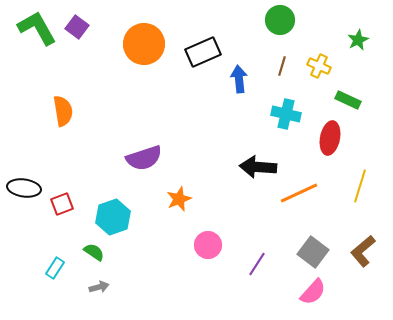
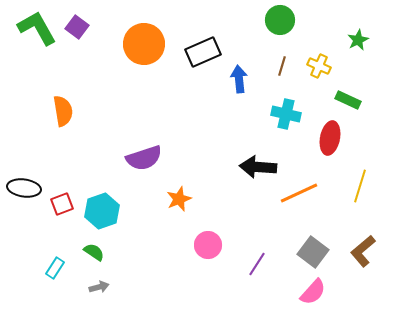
cyan hexagon: moved 11 px left, 6 px up
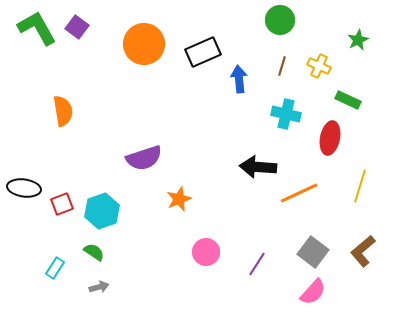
pink circle: moved 2 px left, 7 px down
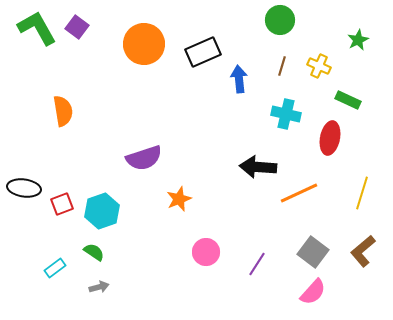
yellow line: moved 2 px right, 7 px down
cyan rectangle: rotated 20 degrees clockwise
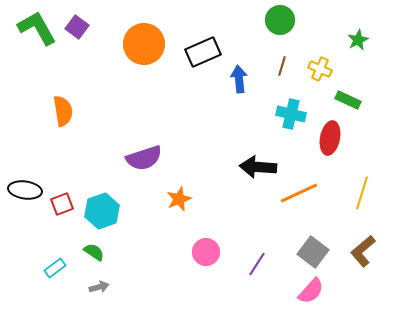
yellow cross: moved 1 px right, 3 px down
cyan cross: moved 5 px right
black ellipse: moved 1 px right, 2 px down
pink semicircle: moved 2 px left, 1 px up
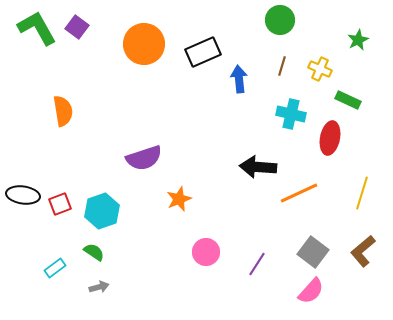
black ellipse: moved 2 px left, 5 px down
red square: moved 2 px left
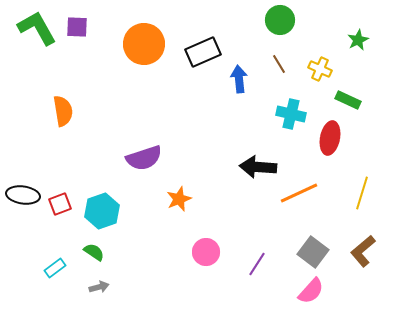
purple square: rotated 35 degrees counterclockwise
brown line: moved 3 px left, 2 px up; rotated 48 degrees counterclockwise
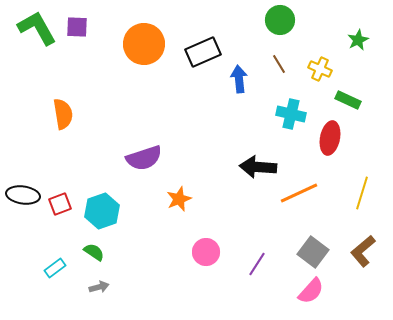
orange semicircle: moved 3 px down
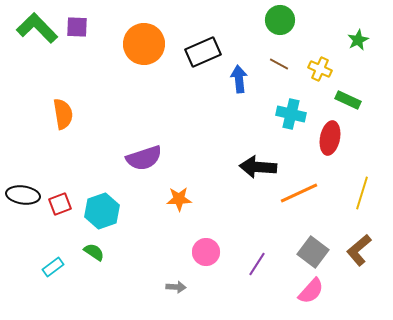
green L-shape: rotated 15 degrees counterclockwise
brown line: rotated 30 degrees counterclockwise
orange star: rotated 20 degrees clockwise
brown L-shape: moved 4 px left, 1 px up
cyan rectangle: moved 2 px left, 1 px up
gray arrow: moved 77 px right; rotated 18 degrees clockwise
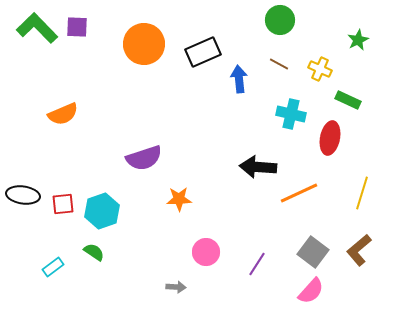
orange semicircle: rotated 76 degrees clockwise
red square: moved 3 px right; rotated 15 degrees clockwise
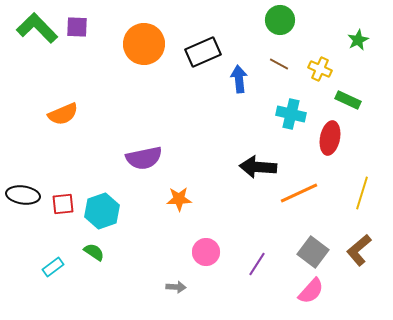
purple semicircle: rotated 6 degrees clockwise
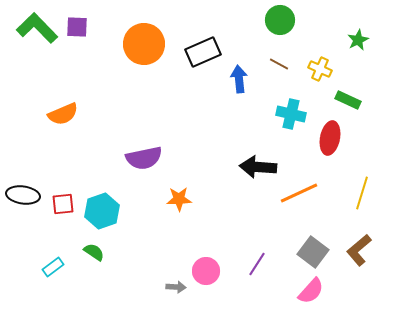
pink circle: moved 19 px down
